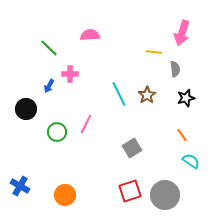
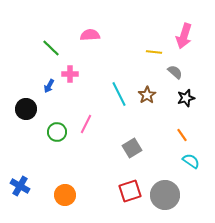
pink arrow: moved 2 px right, 3 px down
green line: moved 2 px right
gray semicircle: moved 3 px down; rotated 42 degrees counterclockwise
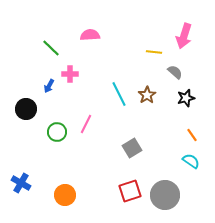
orange line: moved 10 px right
blue cross: moved 1 px right, 3 px up
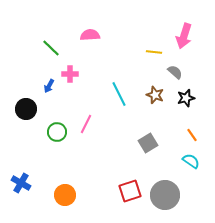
brown star: moved 8 px right; rotated 18 degrees counterclockwise
gray square: moved 16 px right, 5 px up
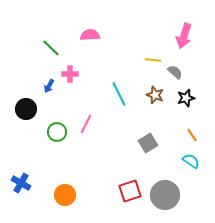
yellow line: moved 1 px left, 8 px down
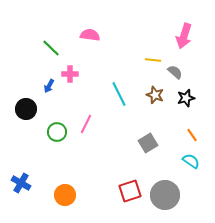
pink semicircle: rotated 12 degrees clockwise
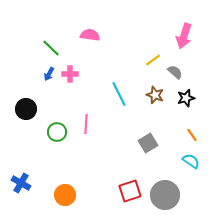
yellow line: rotated 42 degrees counterclockwise
blue arrow: moved 12 px up
pink line: rotated 24 degrees counterclockwise
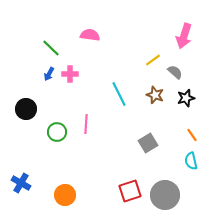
cyan semicircle: rotated 138 degrees counterclockwise
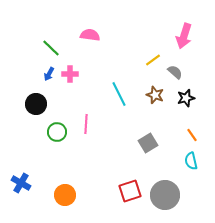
black circle: moved 10 px right, 5 px up
